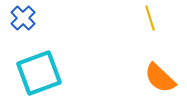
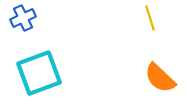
blue cross: rotated 20 degrees clockwise
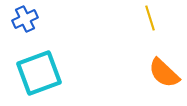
blue cross: moved 2 px right, 1 px down
orange semicircle: moved 4 px right, 5 px up
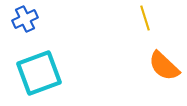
yellow line: moved 5 px left
orange semicircle: moved 7 px up
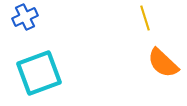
blue cross: moved 2 px up
orange semicircle: moved 1 px left, 3 px up
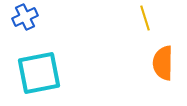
orange semicircle: rotated 48 degrees clockwise
cyan square: rotated 9 degrees clockwise
